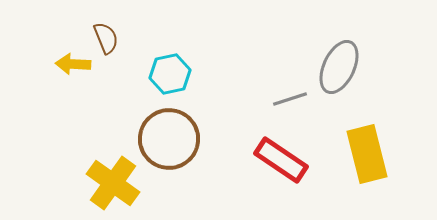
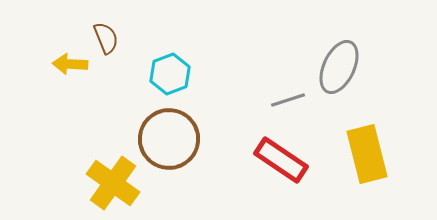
yellow arrow: moved 3 px left
cyan hexagon: rotated 9 degrees counterclockwise
gray line: moved 2 px left, 1 px down
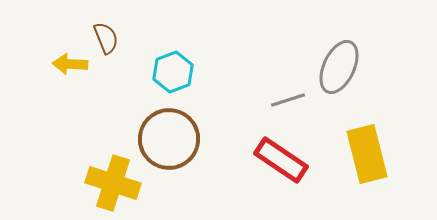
cyan hexagon: moved 3 px right, 2 px up
yellow cross: rotated 18 degrees counterclockwise
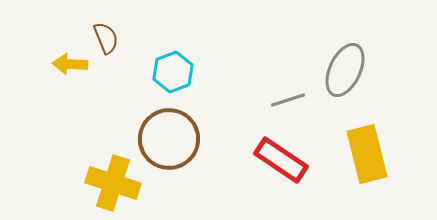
gray ellipse: moved 6 px right, 3 px down
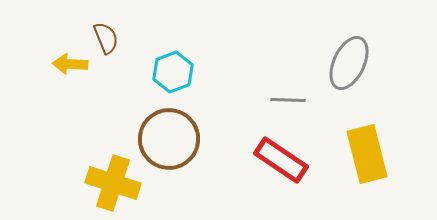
gray ellipse: moved 4 px right, 7 px up
gray line: rotated 20 degrees clockwise
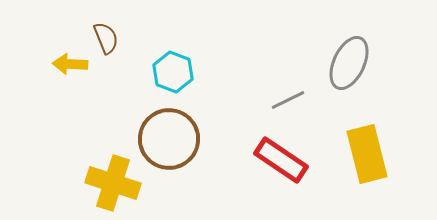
cyan hexagon: rotated 18 degrees counterclockwise
gray line: rotated 28 degrees counterclockwise
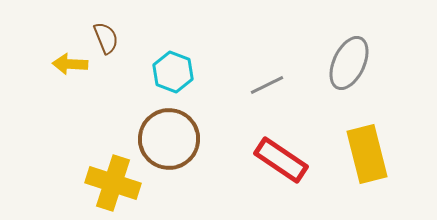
gray line: moved 21 px left, 15 px up
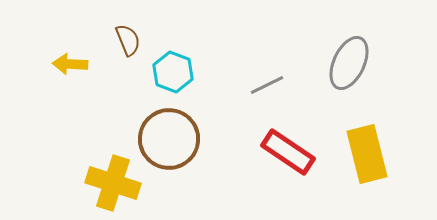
brown semicircle: moved 22 px right, 2 px down
red rectangle: moved 7 px right, 8 px up
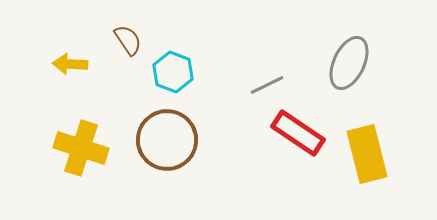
brown semicircle: rotated 12 degrees counterclockwise
brown circle: moved 2 px left, 1 px down
red rectangle: moved 10 px right, 19 px up
yellow cross: moved 32 px left, 35 px up
